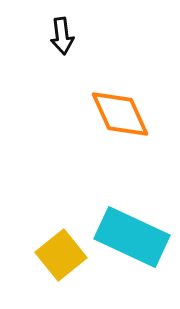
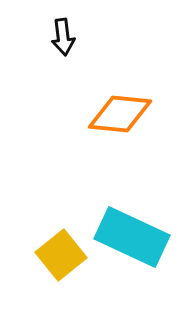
black arrow: moved 1 px right, 1 px down
orange diamond: rotated 60 degrees counterclockwise
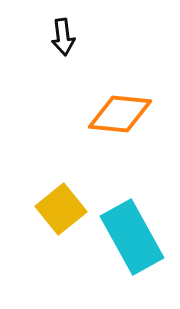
cyan rectangle: rotated 36 degrees clockwise
yellow square: moved 46 px up
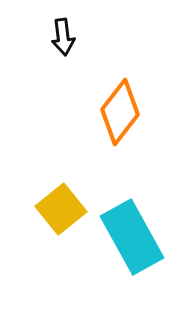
orange diamond: moved 2 px up; rotated 58 degrees counterclockwise
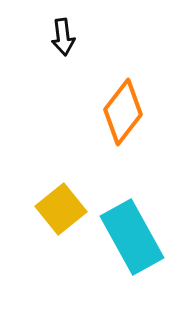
orange diamond: moved 3 px right
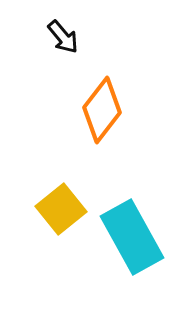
black arrow: rotated 33 degrees counterclockwise
orange diamond: moved 21 px left, 2 px up
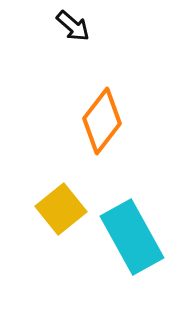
black arrow: moved 10 px right, 11 px up; rotated 9 degrees counterclockwise
orange diamond: moved 11 px down
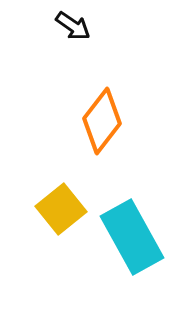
black arrow: rotated 6 degrees counterclockwise
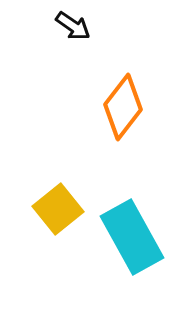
orange diamond: moved 21 px right, 14 px up
yellow square: moved 3 px left
